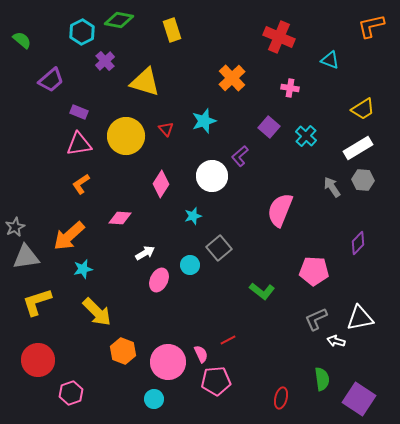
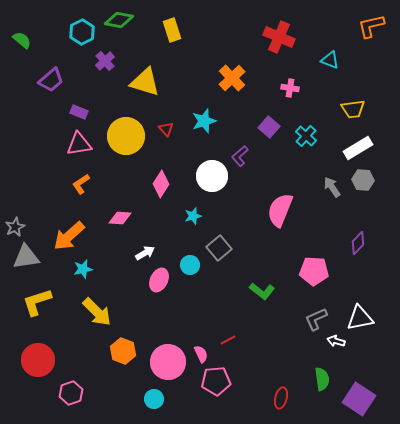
yellow trapezoid at (363, 109): moved 10 px left; rotated 25 degrees clockwise
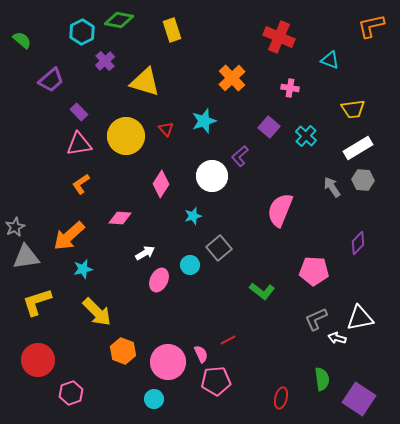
purple rectangle at (79, 112): rotated 24 degrees clockwise
white arrow at (336, 341): moved 1 px right, 3 px up
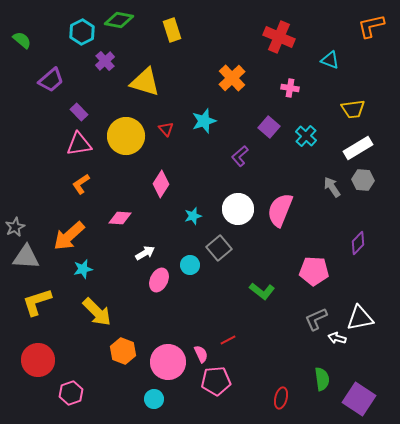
white circle at (212, 176): moved 26 px right, 33 px down
gray triangle at (26, 257): rotated 12 degrees clockwise
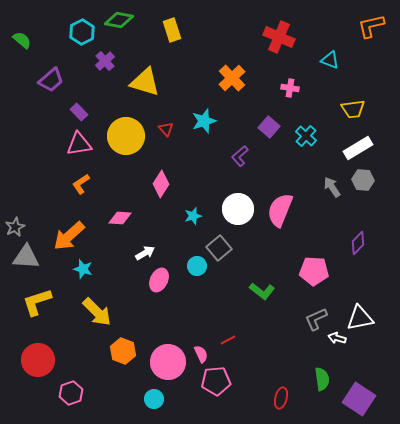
cyan circle at (190, 265): moved 7 px right, 1 px down
cyan star at (83, 269): rotated 30 degrees clockwise
